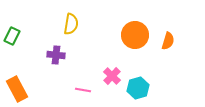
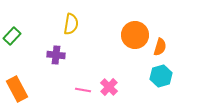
green rectangle: rotated 18 degrees clockwise
orange semicircle: moved 8 px left, 6 px down
pink cross: moved 3 px left, 11 px down
cyan hexagon: moved 23 px right, 12 px up
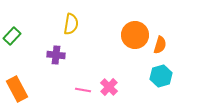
orange semicircle: moved 2 px up
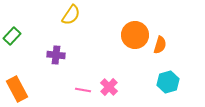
yellow semicircle: moved 9 px up; rotated 25 degrees clockwise
cyan hexagon: moved 7 px right, 6 px down
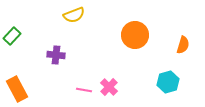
yellow semicircle: moved 3 px right; rotated 35 degrees clockwise
orange semicircle: moved 23 px right
pink line: moved 1 px right
